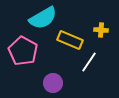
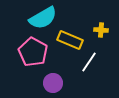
pink pentagon: moved 10 px right, 1 px down
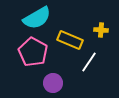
cyan semicircle: moved 6 px left
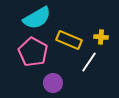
yellow cross: moved 7 px down
yellow rectangle: moved 1 px left
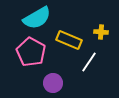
yellow cross: moved 5 px up
pink pentagon: moved 2 px left
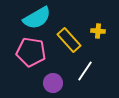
yellow cross: moved 3 px left, 1 px up
yellow rectangle: rotated 25 degrees clockwise
pink pentagon: rotated 20 degrees counterclockwise
white line: moved 4 px left, 9 px down
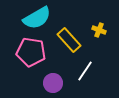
yellow cross: moved 1 px right, 1 px up; rotated 16 degrees clockwise
